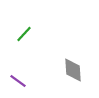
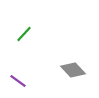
gray diamond: rotated 40 degrees counterclockwise
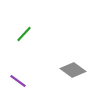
gray diamond: rotated 10 degrees counterclockwise
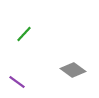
purple line: moved 1 px left, 1 px down
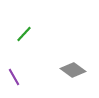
purple line: moved 3 px left, 5 px up; rotated 24 degrees clockwise
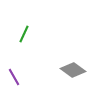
green line: rotated 18 degrees counterclockwise
